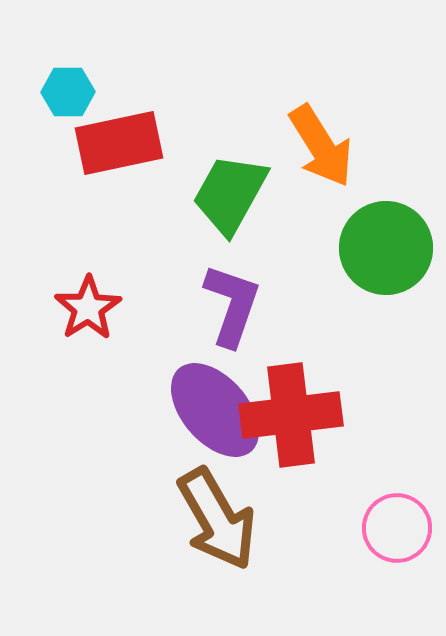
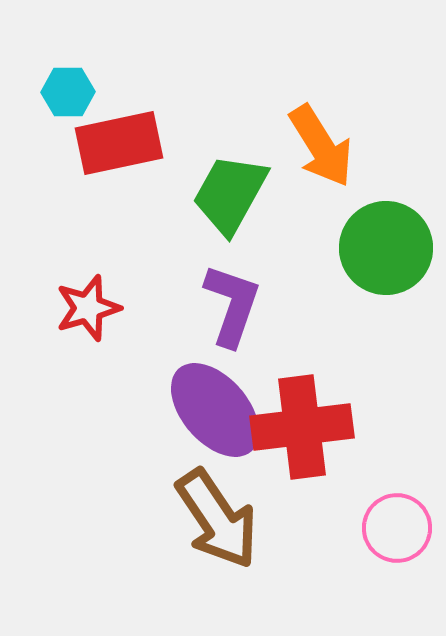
red star: rotated 16 degrees clockwise
red cross: moved 11 px right, 12 px down
brown arrow: rotated 4 degrees counterclockwise
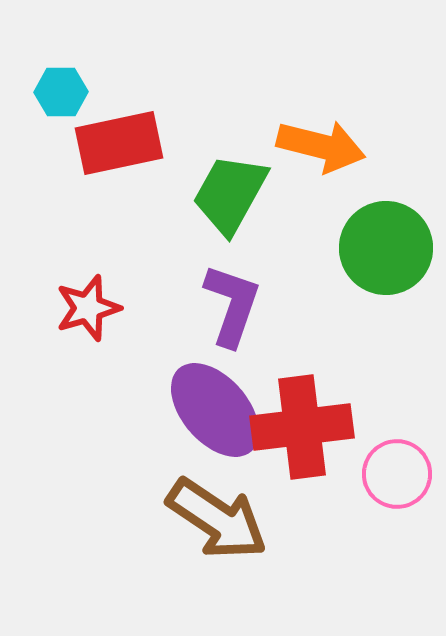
cyan hexagon: moved 7 px left
orange arrow: rotated 44 degrees counterclockwise
brown arrow: rotated 22 degrees counterclockwise
pink circle: moved 54 px up
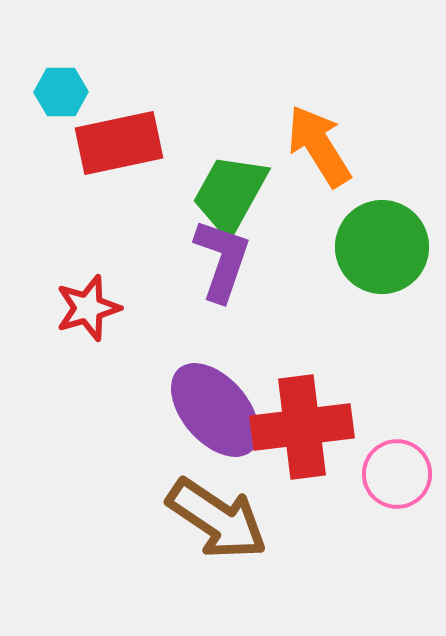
orange arrow: moved 2 px left; rotated 136 degrees counterclockwise
green circle: moved 4 px left, 1 px up
purple L-shape: moved 10 px left, 45 px up
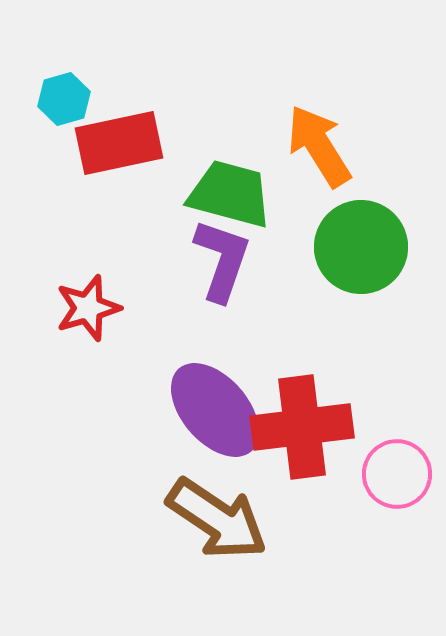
cyan hexagon: moved 3 px right, 7 px down; rotated 15 degrees counterclockwise
green trapezoid: rotated 76 degrees clockwise
green circle: moved 21 px left
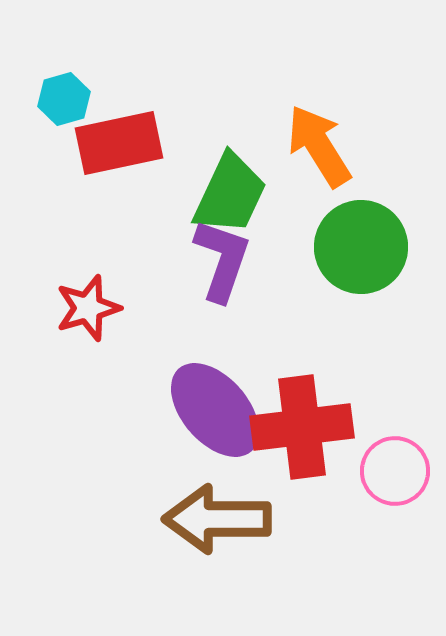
green trapezoid: rotated 100 degrees clockwise
pink circle: moved 2 px left, 3 px up
brown arrow: rotated 146 degrees clockwise
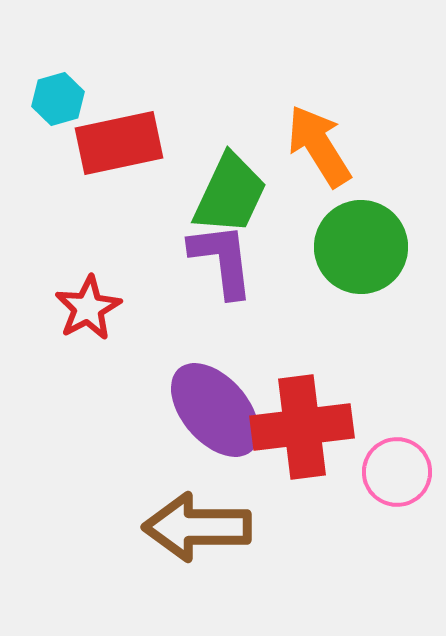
cyan hexagon: moved 6 px left
purple L-shape: rotated 26 degrees counterclockwise
red star: rotated 12 degrees counterclockwise
pink circle: moved 2 px right, 1 px down
brown arrow: moved 20 px left, 8 px down
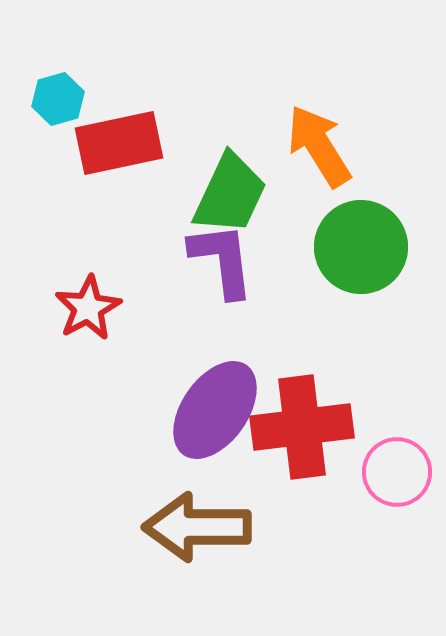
purple ellipse: rotated 76 degrees clockwise
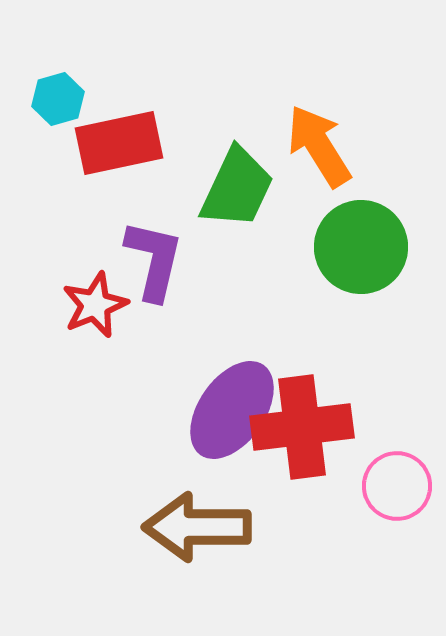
green trapezoid: moved 7 px right, 6 px up
purple L-shape: moved 68 px left; rotated 20 degrees clockwise
red star: moved 7 px right, 3 px up; rotated 6 degrees clockwise
purple ellipse: moved 17 px right
pink circle: moved 14 px down
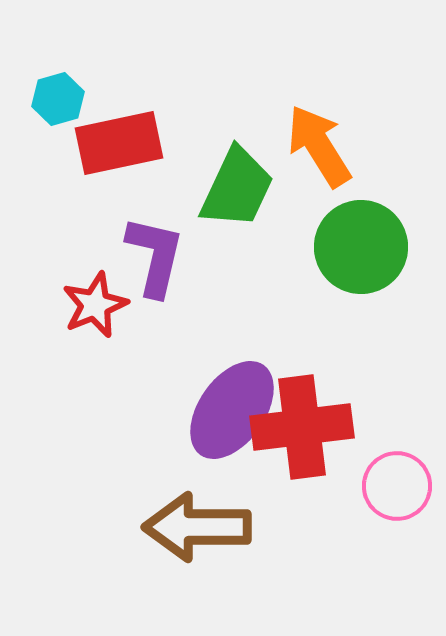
purple L-shape: moved 1 px right, 4 px up
